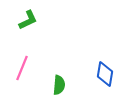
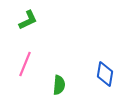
pink line: moved 3 px right, 4 px up
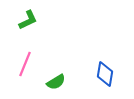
green semicircle: moved 3 px left, 3 px up; rotated 54 degrees clockwise
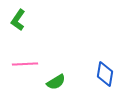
green L-shape: moved 10 px left; rotated 150 degrees clockwise
pink line: rotated 65 degrees clockwise
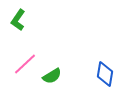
pink line: rotated 40 degrees counterclockwise
green semicircle: moved 4 px left, 6 px up
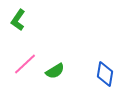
green semicircle: moved 3 px right, 5 px up
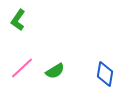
pink line: moved 3 px left, 4 px down
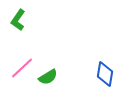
green semicircle: moved 7 px left, 6 px down
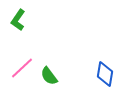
green semicircle: moved 1 px right, 1 px up; rotated 84 degrees clockwise
